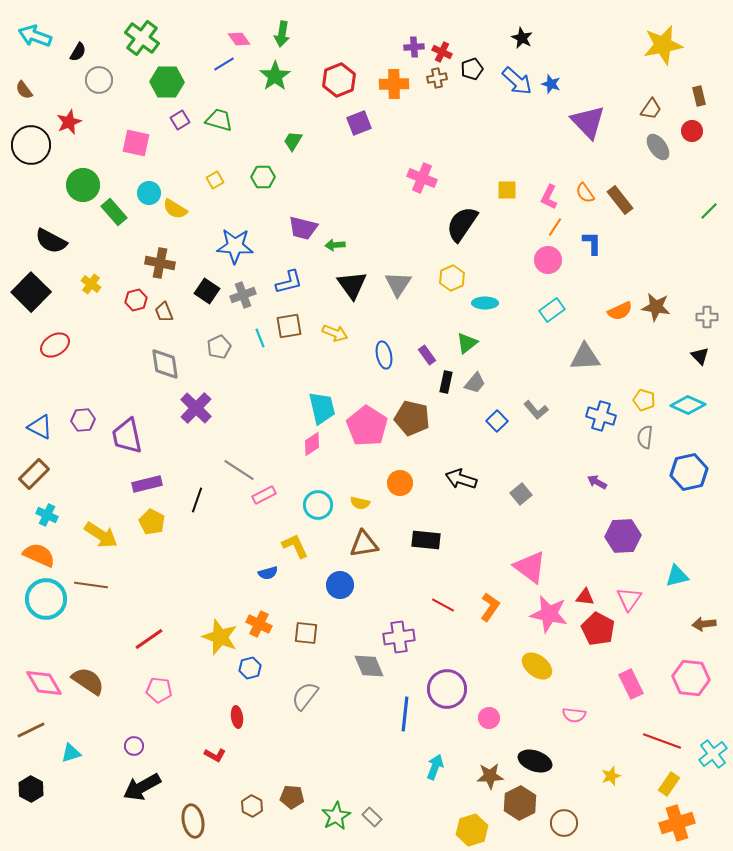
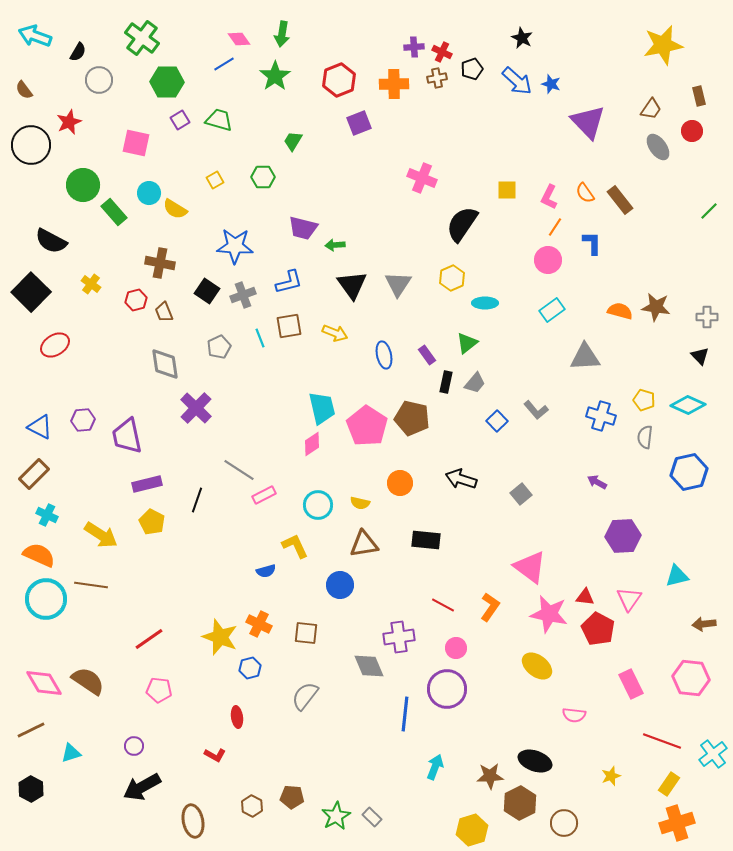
orange semicircle at (620, 311): rotated 140 degrees counterclockwise
blue semicircle at (268, 573): moved 2 px left, 2 px up
pink circle at (489, 718): moved 33 px left, 70 px up
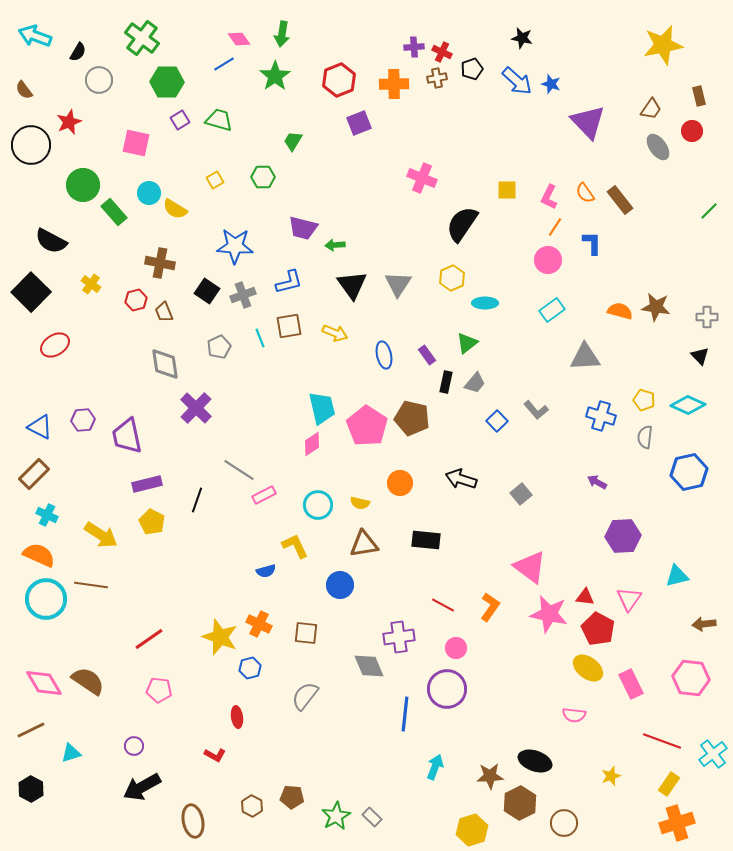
black star at (522, 38): rotated 15 degrees counterclockwise
yellow ellipse at (537, 666): moved 51 px right, 2 px down
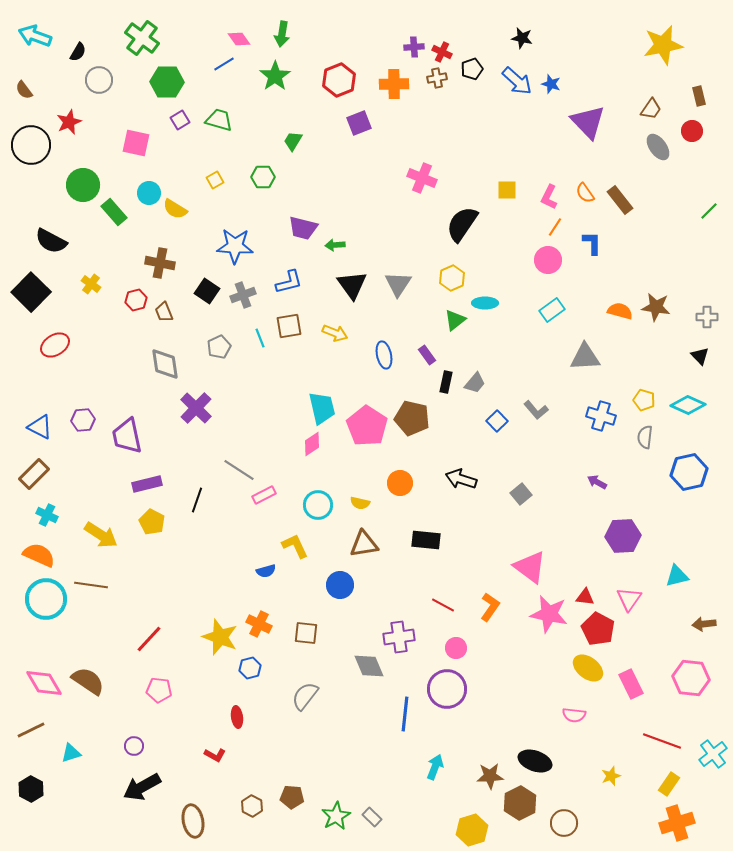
green triangle at (467, 343): moved 12 px left, 23 px up
red line at (149, 639): rotated 12 degrees counterclockwise
